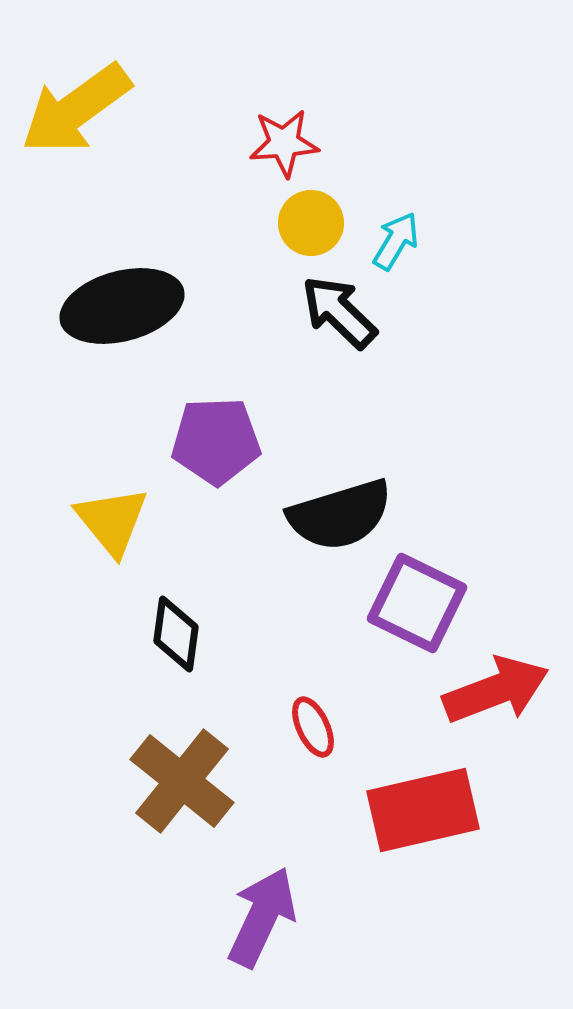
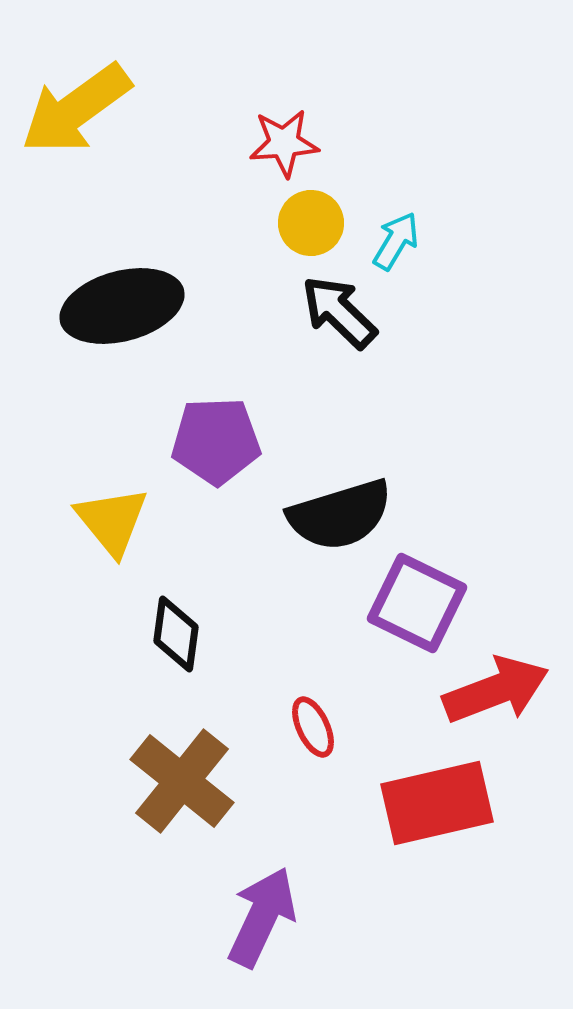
red rectangle: moved 14 px right, 7 px up
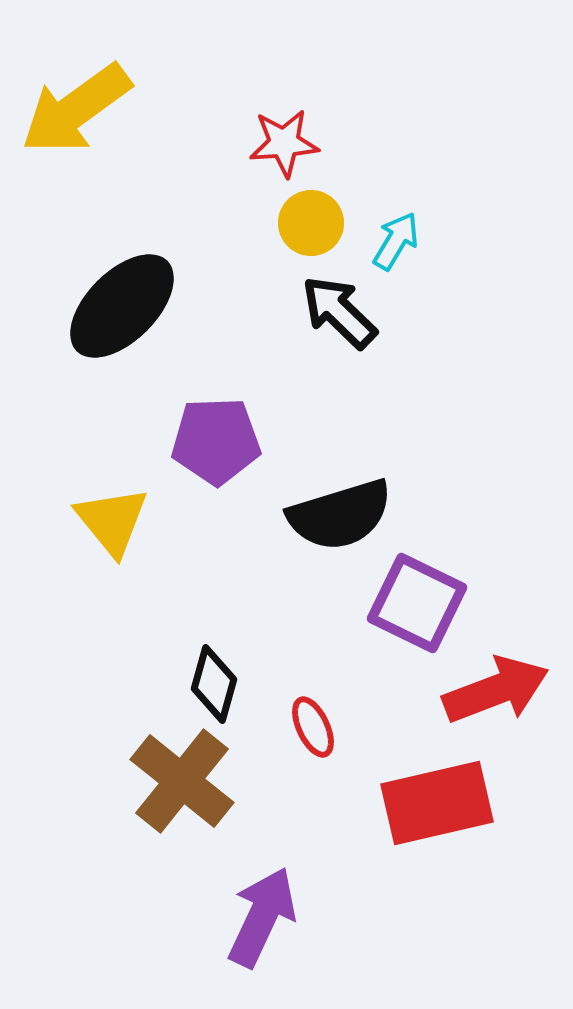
black ellipse: rotated 30 degrees counterclockwise
black diamond: moved 38 px right, 50 px down; rotated 8 degrees clockwise
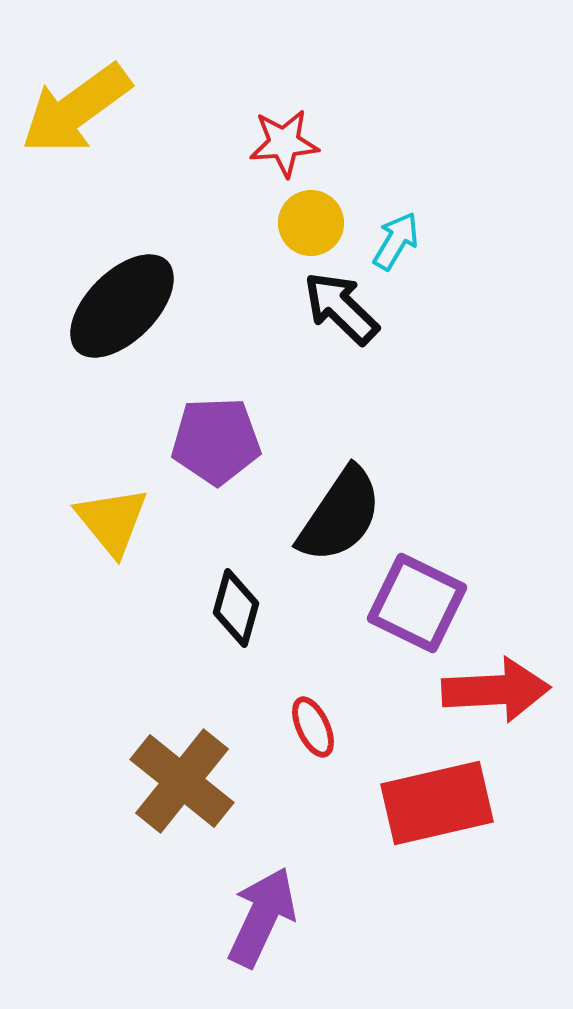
black arrow: moved 2 px right, 4 px up
black semicircle: rotated 39 degrees counterclockwise
black diamond: moved 22 px right, 76 px up
red arrow: rotated 18 degrees clockwise
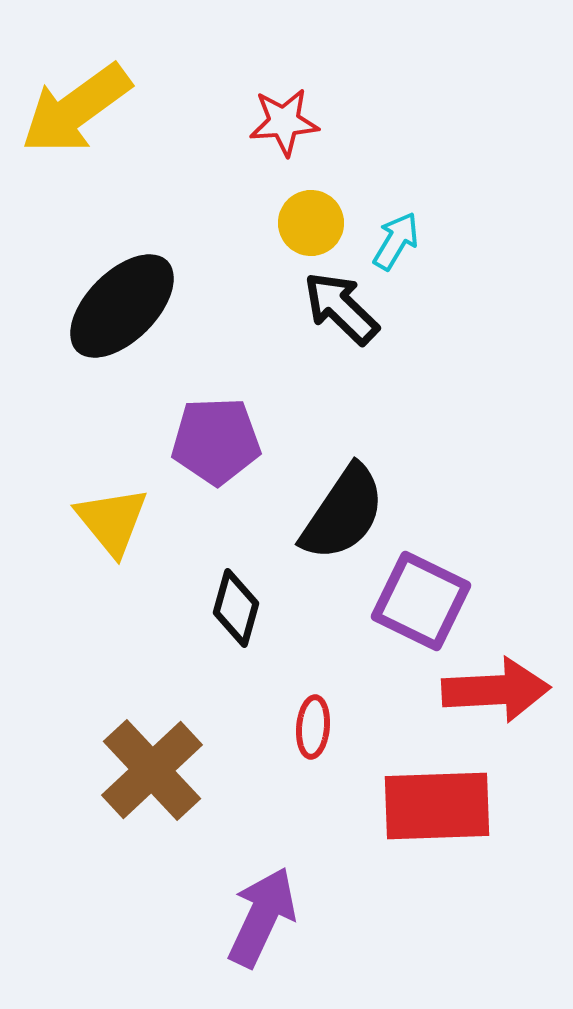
red star: moved 21 px up
black semicircle: moved 3 px right, 2 px up
purple square: moved 4 px right, 2 px up
red ellipse: rotated 30 degrees clockwise
brown cross: moved 30 px left, 11 px up; rotated 8 degrees clockwise
red rectangle: moved 3 px down; rotated 11 degrees clockwise
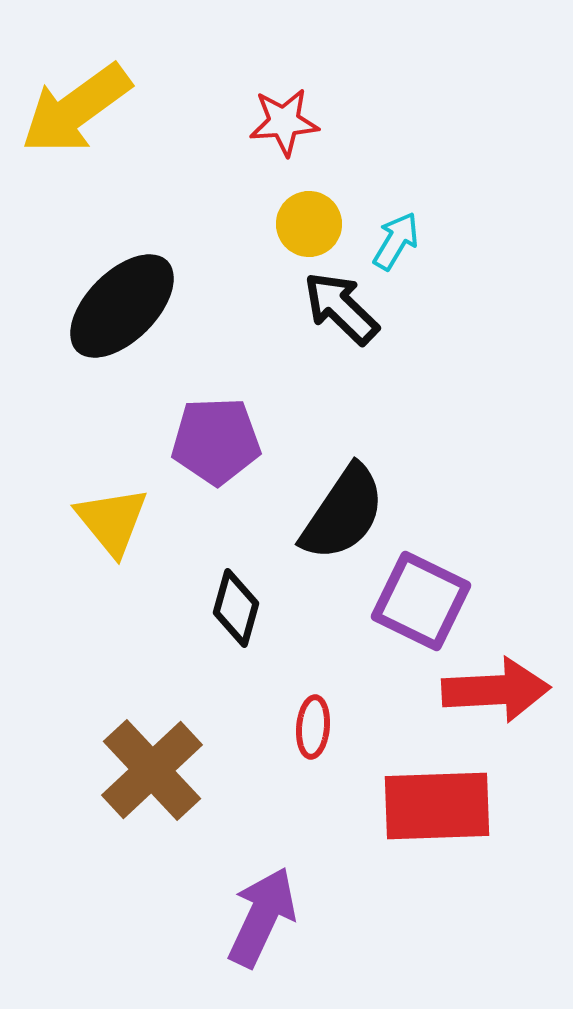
yellow circle: moved 2 px left, 1 px down
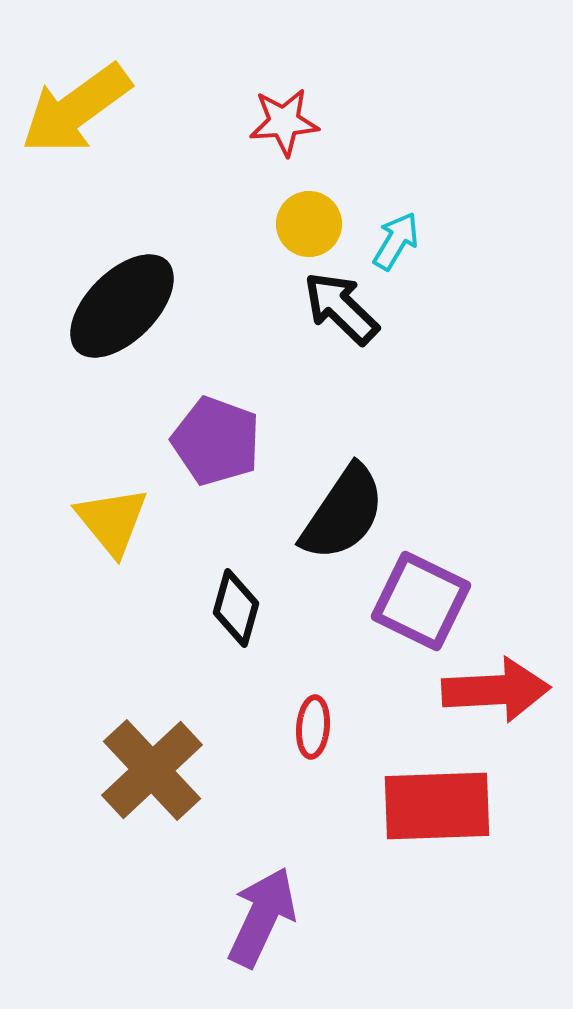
purple pentagon: rotated 22 degrees clockwise
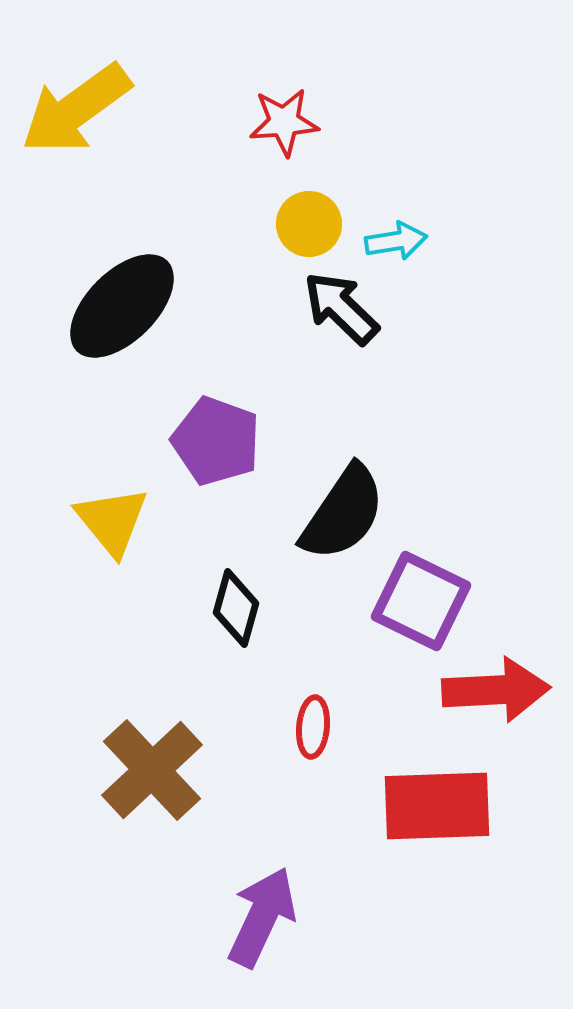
cyan arrow: rotated 50 degrees clockwise
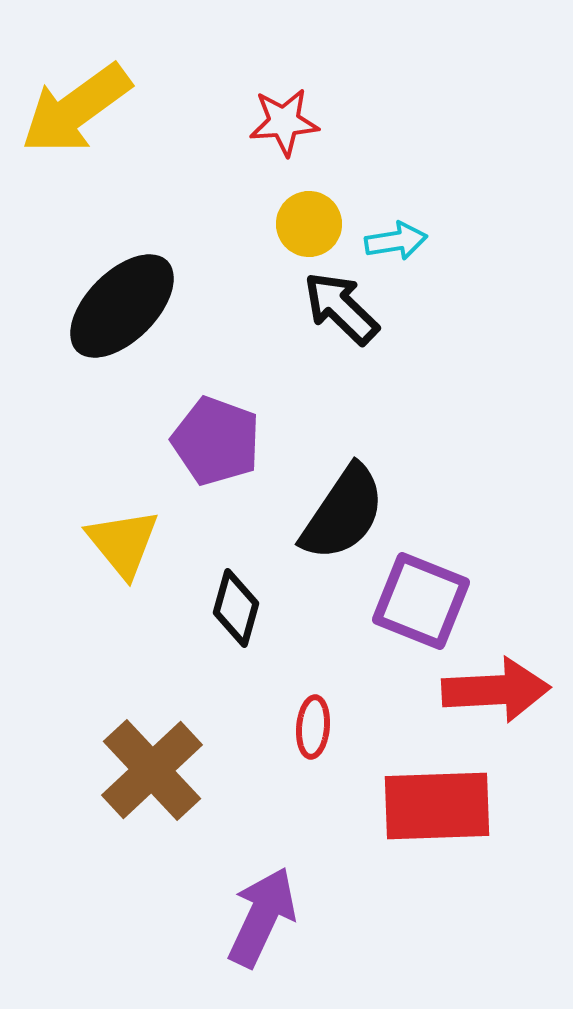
yellow triangle: moved 11 px right, 22 px down
purple square: rotated 4 degrees counterclockwise
